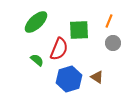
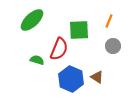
green ellipse: moved 4 px left, 2 px up
gray circle: moved 3 px down
green semicircle: rotated 24 degrees counterclockwise
blue hexagon: moved 2 px right; rotated 20 degrees counterclockwise
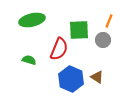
green ellipse: rotated 30 degrees clockwise
gray circle: moved 10 px left, 6 px up
green semicircle: moved 8 px left
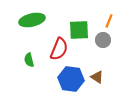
green semicircle: rotated 120 degrees counterclockwise
blue hexagon: rotated 15 degrees counterclockwise
